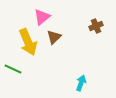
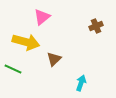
brown triangle: moved 22 px down
yellow arrow: moved 2 px left; rotated 52 degrees counterclockwise
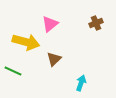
pink triangle: moved 8 px right, 7 px down
brown cross: moved 3 px up
green line: moved 2 px down
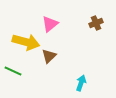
brown triangle: moved 5 px left, 3 px up
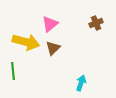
brown triangle: moved 4 px right, 8 px up
green line: rotated 60 degrees clockwise
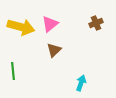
yellow arrow: moved 5 px left, 15 px up
brown triangle: moved 1 px right, 2 px down
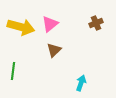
green line: rotated 12 degrees clockwise
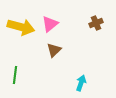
green line: moved 2 px right, 4 px down
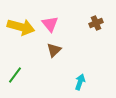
pink triangle: rotated 30 degrees counterclockwise
green line: rotated 30 degrees clockwise
cyan arrow: moved 1 px left, 1 px up
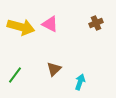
pink triangle: rotated 24 degrees counterclockwise
brown triangle: moved 19 px down
